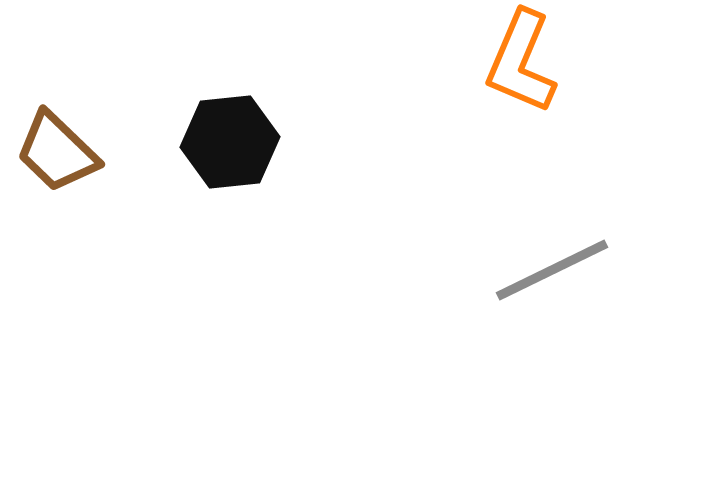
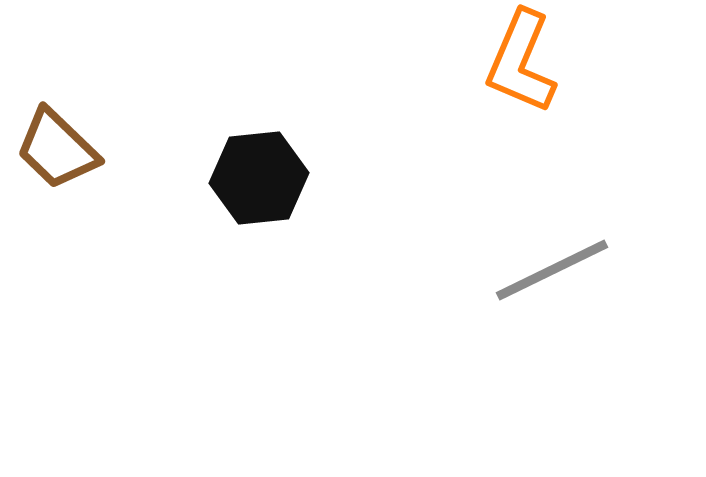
black hexagon: moved 29 px right, 36 px down
brown trapezoid: moved 3 px up
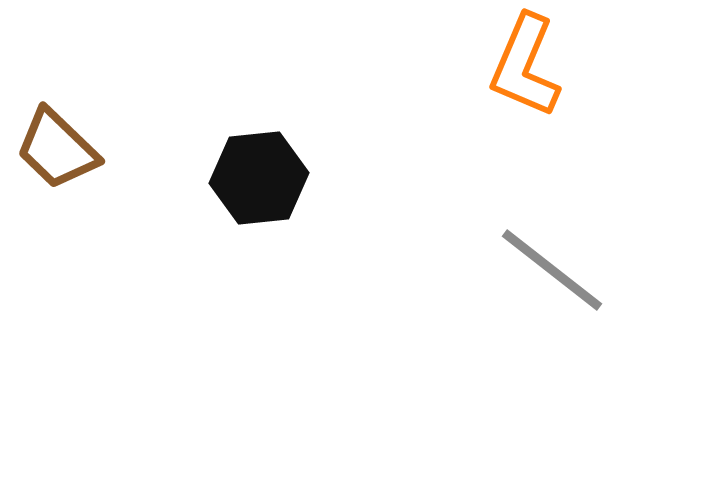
orange L-shape: moved 4 px right, 4 px down
gray line: rotated 64 degrees clockwise
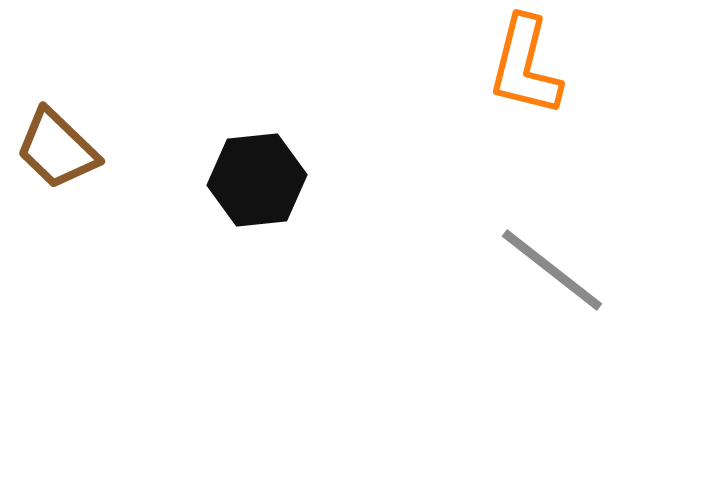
orange L-shape: rotated 9 degrees counterclockwise
black hexagon: moved 2 px left, 2 px down
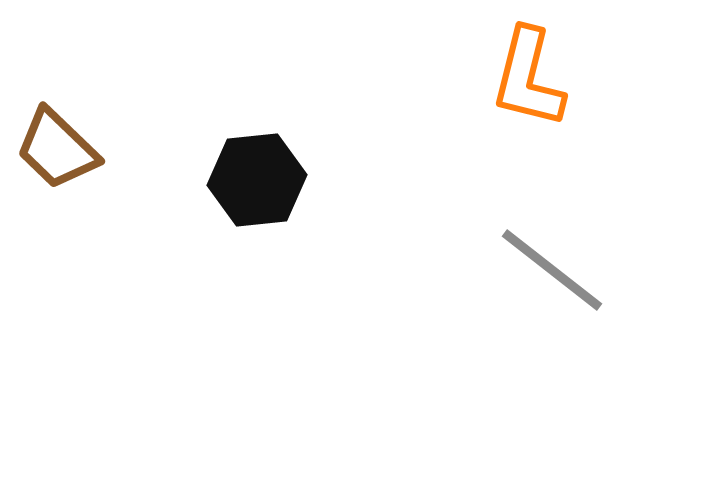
orange L-shape: moved 3 px right, 12 px down
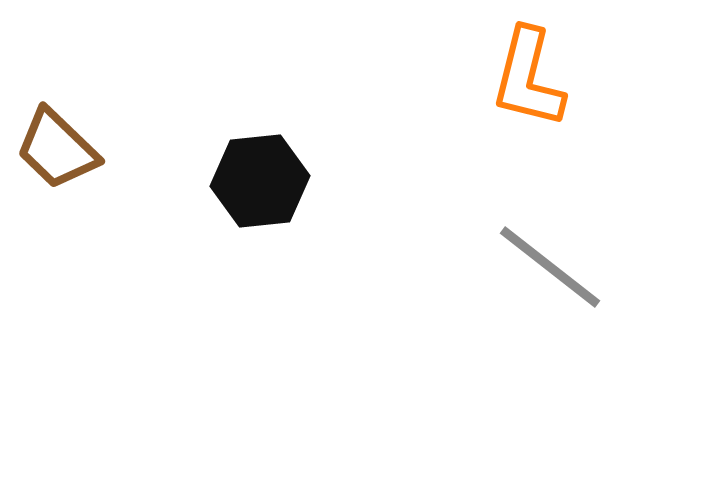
black hexagon: moved 3 px right, 1 px down
gray line: moved 2 px left, 3 px up
